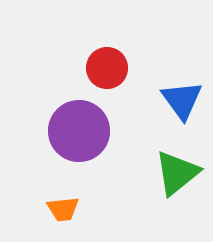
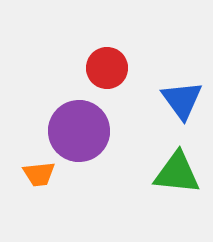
green triangle: rotated 45 degrees clockwise
orange trapezoid: moved 24 px left, 35 px up
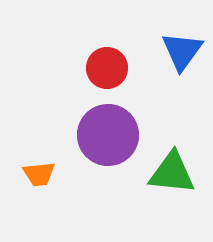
blue triangle: moved 49 px up; rotated 12 degrees clockwise
purple circle: moved 29 px right, 4 px down
green triangle: moved 5 px left
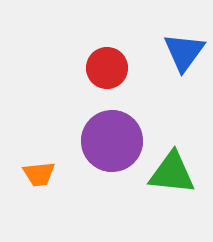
blue triangle: moved 2 px right, 1 px down
purple circle: moved 4 px right, 6 px down
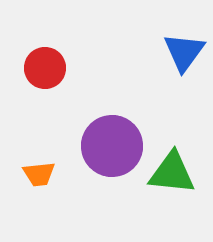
red circle: moved 62 px left
purple circle: moved 5 px down
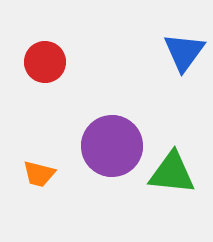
red circle: moved 6 px up
orange trapezoid: rotated 20 degrees clockwise
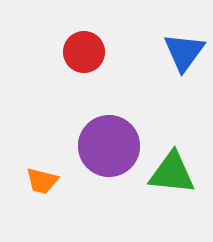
red circle: moved 39 px right, 10 px up
purple circle: moved 3 px left
orange trapezoid: moved 3 px right, 7 px down
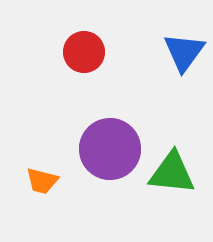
purple circle: moved 1 px right, 3 px down
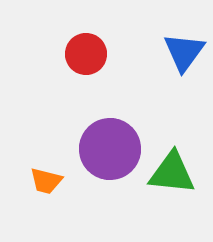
red circle: moved 2 px right, 2 px down
orange trapezoid: moved 4 px right
